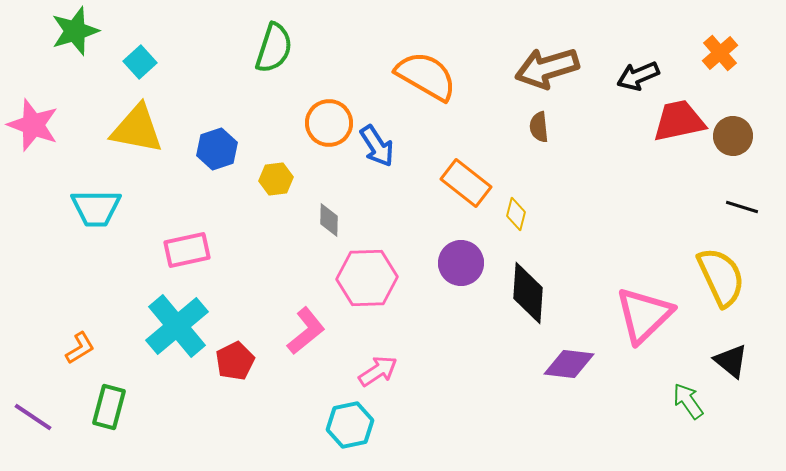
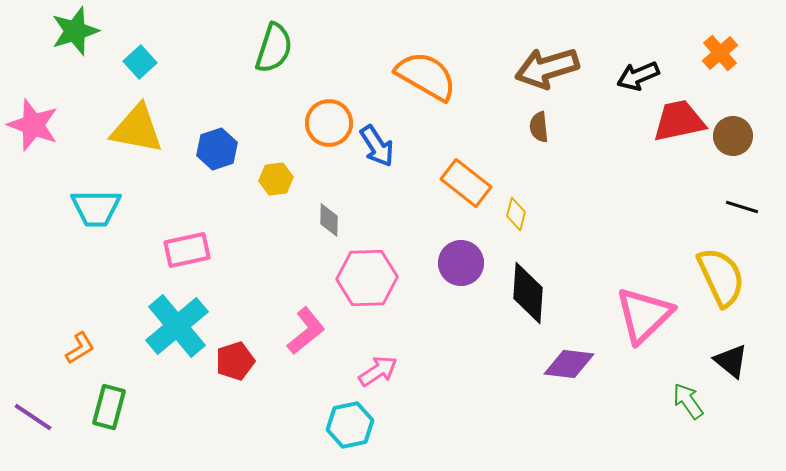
red pentagon: rotated 9 degrees clockwise
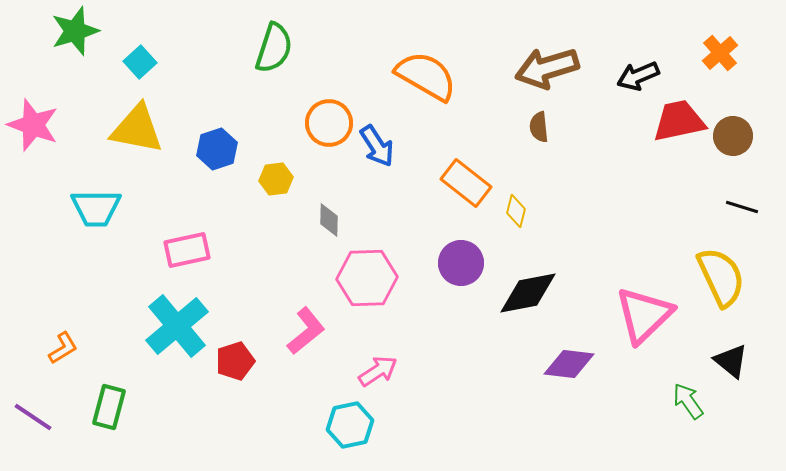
yellow diamond: moved 3 px up
black diamond: rotated 76 degrees clockwise
orange L-shape: moved 17 px left
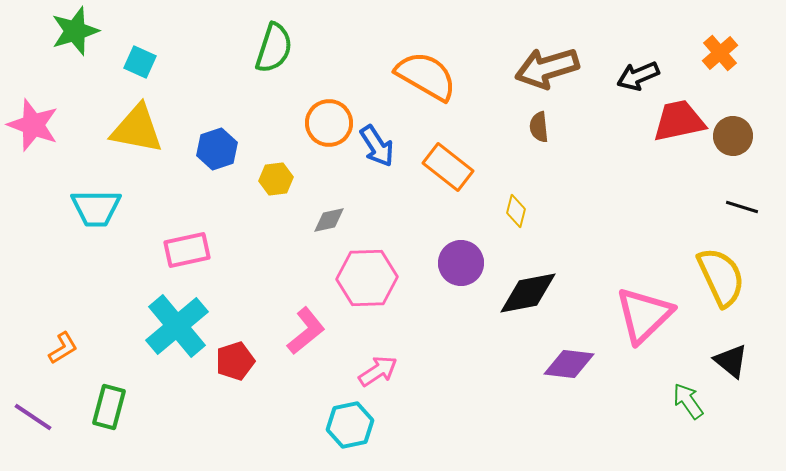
cyan square: rotated 24 degrees counterclockwise
orange rectangle: moved 18 px left, 16 px up
gray diamond: rotated 76 degrees clockwise
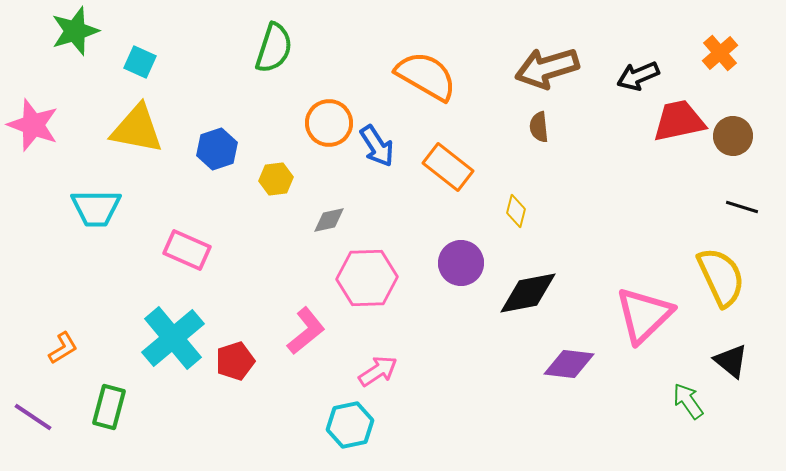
pink rectangle: rotated 36 degrees clockwise
cyan cross: moved 4 px left, 12 px down
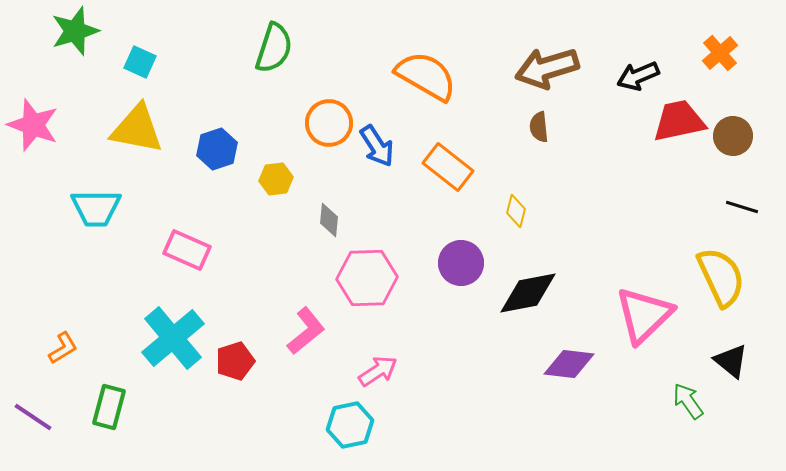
gray diamond: rotated 72 degrees counterclockwise
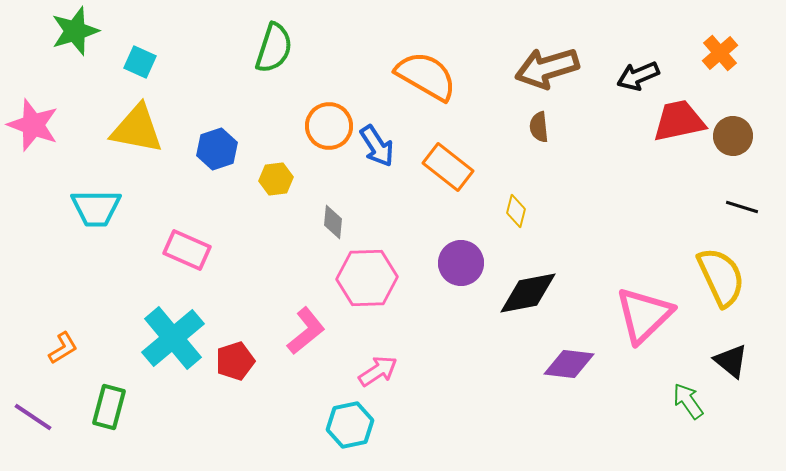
orange circle: moved 3 px down
gray diamond: moved 4 px right, 2 px down
